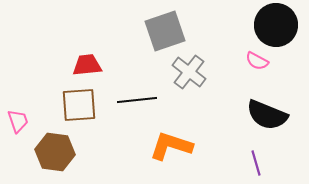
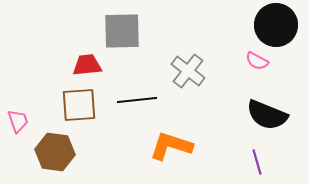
gray square: moved 43 px left; rotated 18 degrees clockwise
gray cross: moved 1 px left, 1 px up
purple line: moved 1 px right, 1 px up
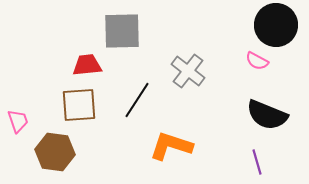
black line: rotated 51 degrees counterclockwise
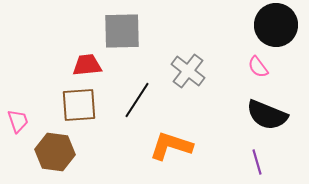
pink semicircle: moved 1 px right, 6 px down; rotated 25 degrees clockwise
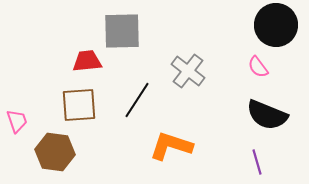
red trapezoid: moved 4 px up
pink trapezoid: moved 1 px left
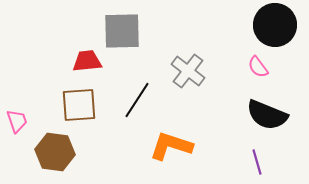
black circle: moved 1 px left
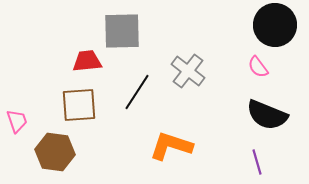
black line: moved 8 px up
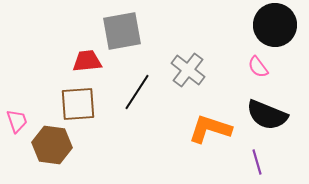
gray square: rotated 9 degrees counterclockwise
gray cross: moved 1 px up
brown square: moved 1 px left, 1 px up
orange L-shape: moved 39 px right, 17 px up
brown hexagon: moved 3 px left, 7 px up
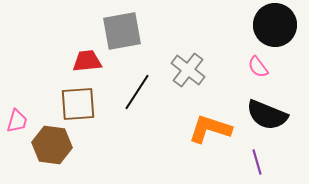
pink trapezoid: rotated 35 degrees clockwise
